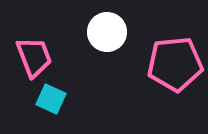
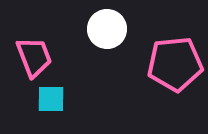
white circle: moved 3 px up
cyan square: rotated 24 degrees counterclockwise
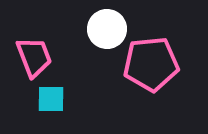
pink pentagon: moved 24 px left
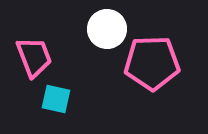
pink pentagon: moved 1 px right, 1 px up; rotated 4 degrees clockwise
cyan square: moved 5 px right; rotated 12 degrees clockwise
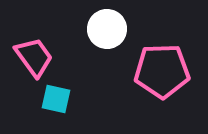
pink trapezoid: rotated 15 degrees counterclockwise
pink pentagon: moved 10 px right, 8 px down
